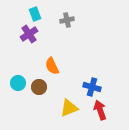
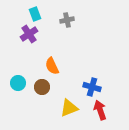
brown circle: moved 3 px right
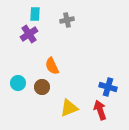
cyan rectangle: rotated 24 degrees clockwise
blue cross: moved 16 px right
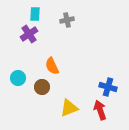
cyan circle: moved 5 px up
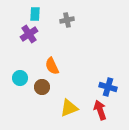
cyan circle: moved 2 px right
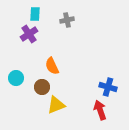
cyan circle: moved 4 px left
yellow triangle: moved 13 px left, 3 px up
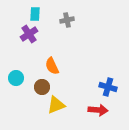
red arrow: moved 2 px left; rotated 114 degrees clockwise
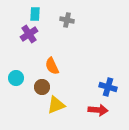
gray cross: rotated 24 degrees clockwise
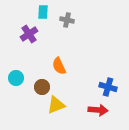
cyan rectangle: moved 8 px right, 2 px up
orange semicircle: moved 7 px right
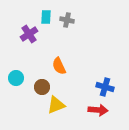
cyan rectangle: moved 3 px right, 5 px down
blue cross: moved 3 px left
